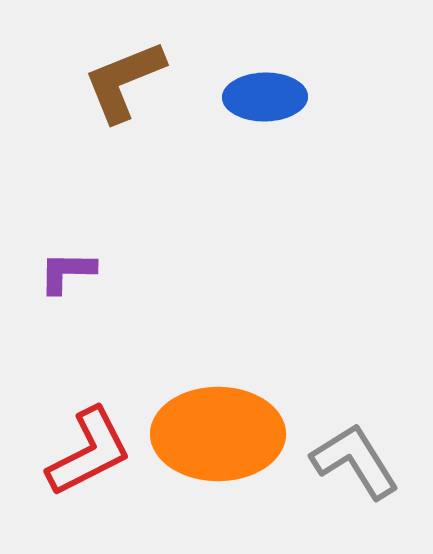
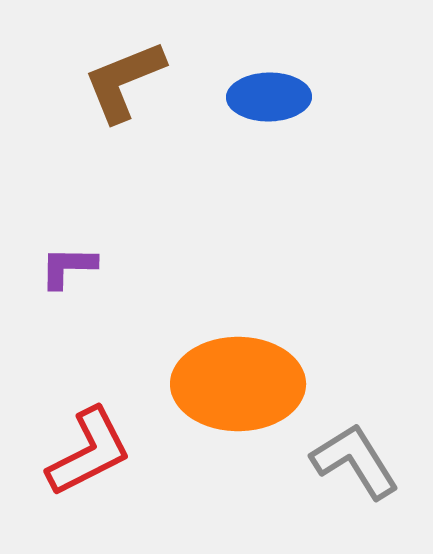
blue ellipse: moved 4 px right
purple L-shape: moved 1 px right, 5 px up
orange ellipse: moved 20 px right, 50 px up
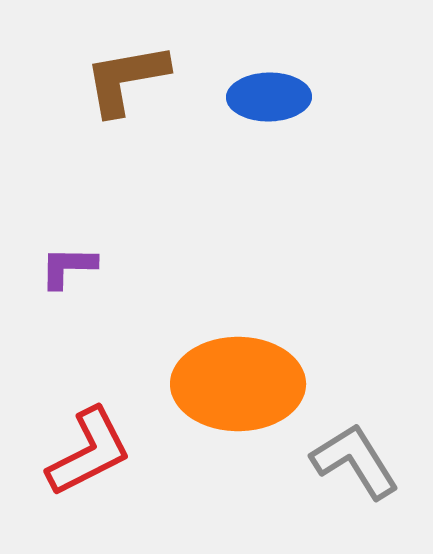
brown L-shape: moved 2 px right, 2 px up; rotated 12 degrees clockwise
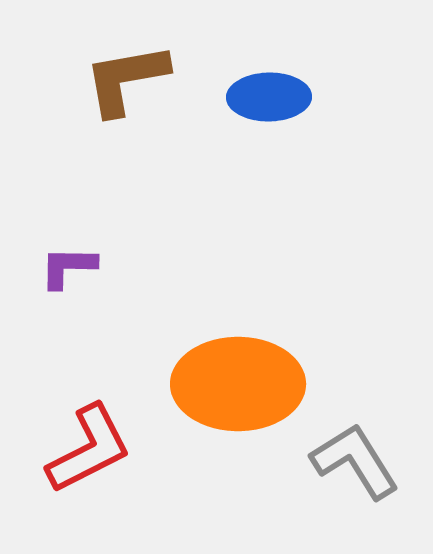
red L-shape: moved 3 px up
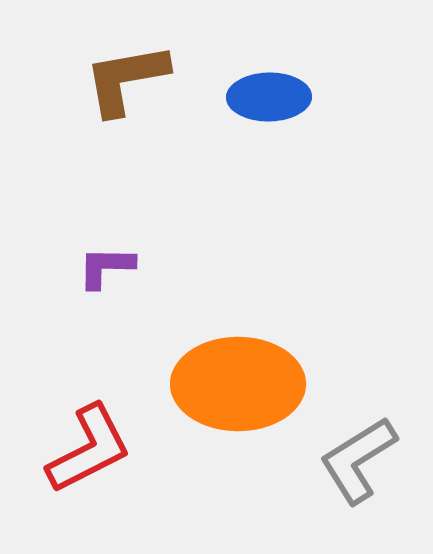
purple L-shape: moved 38 px right
gray L-shape: moved 3 px right, 1 px up; rotated 90 degrees counterclockwise
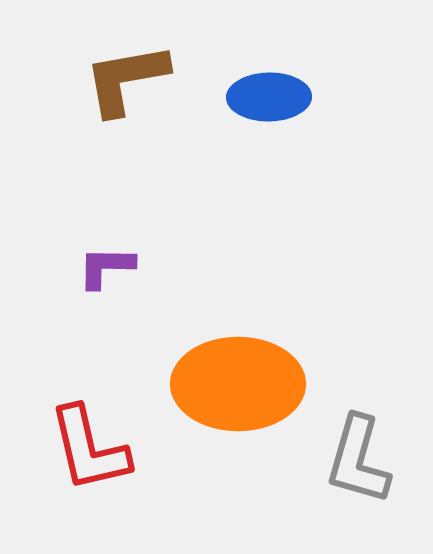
red L-shape: rotated 104 degrees clockwise
gray L-shape: rotated 42 degrees counterclockwise
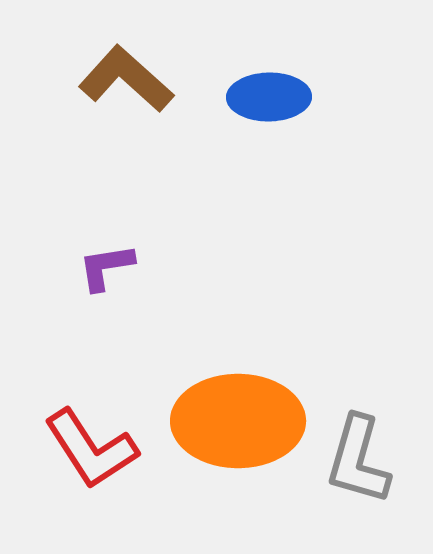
brown L-shape: rotated 52 degrees clockwise
purple L-shape: rotated 10 degrees counterclockwise
orange ellipse: moved 37 px down
red L-shape: moved 2 px right; rotated 20 degrees counterclockwise
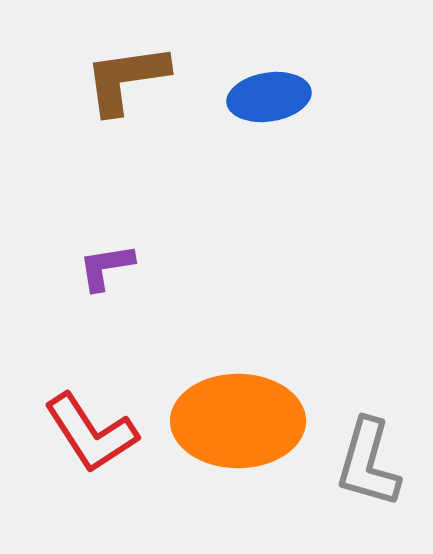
brown L-shape: rotated 50 degrees counterclockwise
blue ellipse: rotated 8 degrees counterclockwise
red L-shape: moved 16 px up
gray L-shape: moved 10 px right, 3 px down
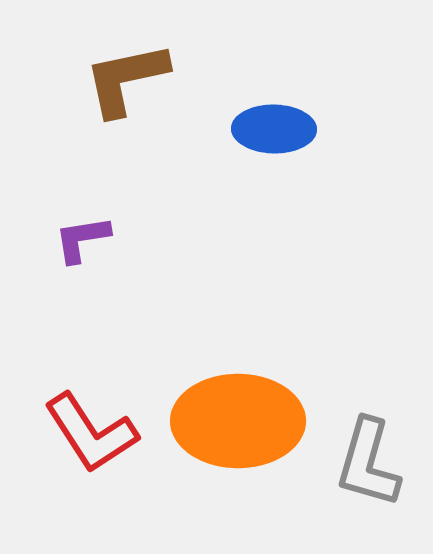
brown L-shape: rotated 4 degrees counterclockwise
blue ellipse: moved 5 px right, 32 px down; rotated 10 degrees clockwise
purple L-shape: moved 24 px left, 28 px up
